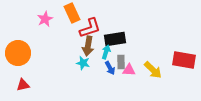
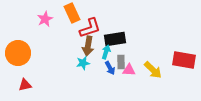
cyan star: rotated 24 degrees counterclockwise
red triangle: moved 2 px right
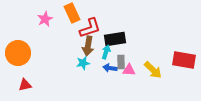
blue arrow: rotated 128 degrees clockwise
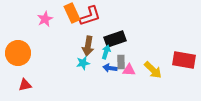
red L-shape: moved 12 px up
black rectangle: rotated 10 degrees counterclockwise
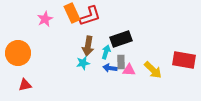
black rectangle: moved 6 px right
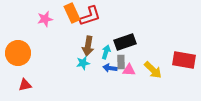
pink star: rotated 14 degrees clockwise
black rectangle: moved 4 px right, 3 px down
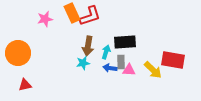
black rectangle: rotated 15 degrees clockwise
red rectangle: moved 11 px left
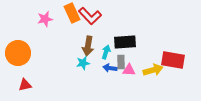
red L-shape: rotated 65 degrees clockwise
yellow arrow: rotated 60 degrees counterclockwise
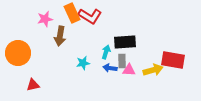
red L-shape: rotated 15 degrees counterclockwise
brown arrow: moved 28 px left, 10 px up
gray rectangle: moved 1 px right, 1 px up
red triangle: moved 8 px right
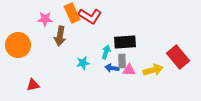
pink star: rotated 14 degrees clockwise
orange circle: moved 8 px up
red rectangle: moved 5 px right, 3 px up; rotated 40 degrees clockwise
blue arrow: moved 2 px right
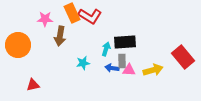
cyan arrow: moved 3 px up
red rectangle: moved 5 px right
